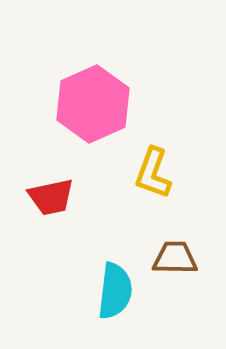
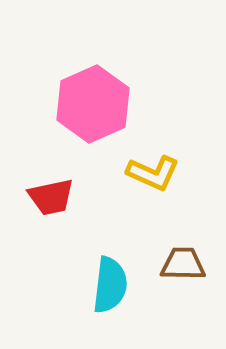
yellow L-shape: rotated 86 degrees counterclockwise
brown trapezoid: moved 8 px right, 6 px down
cyan semicircle: moved 5 px left, 6 px up
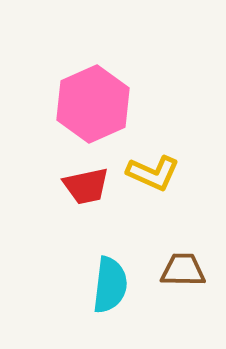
red trapezoid: moved 35 px right, 11 px up
brown trapezoid: moved 6 px down
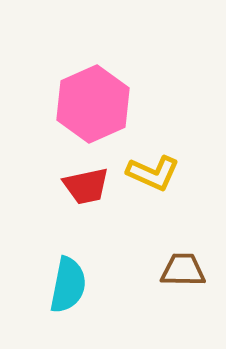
cyan semicircle: moved 42 px left; rotated 4 degrees clockwise
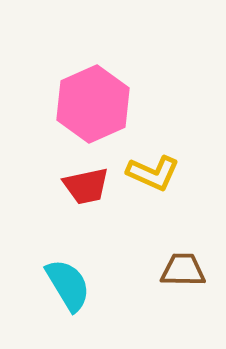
cyan semicircle: rotated 42 degrees counterclockwise
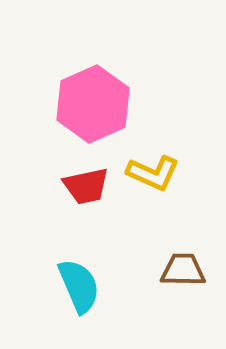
cyan semicircle: moved 11 px right, 1 px down; rotated 8 degrees clockwise
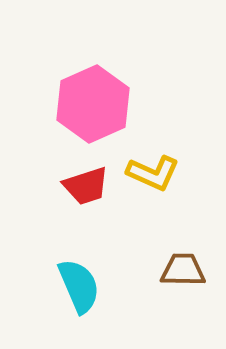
red trapezoid: rotated 6 degrees counterclockwise
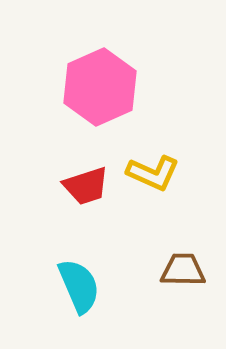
pink hexagon: moved 7 px right, 17 px up
